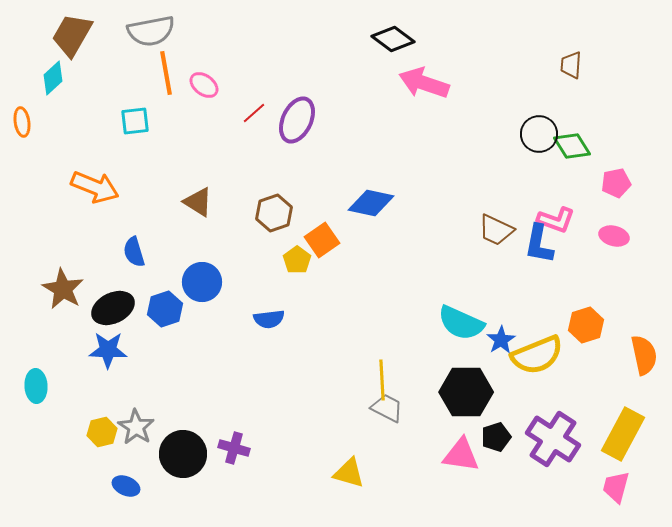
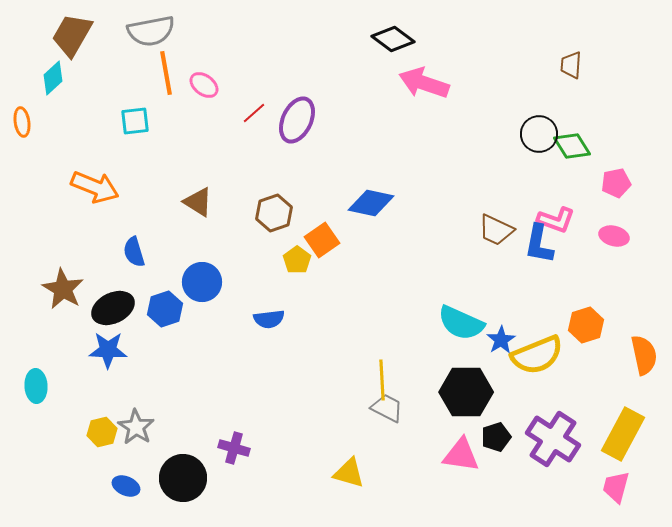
black circle at (183, 454): moved 24 px down
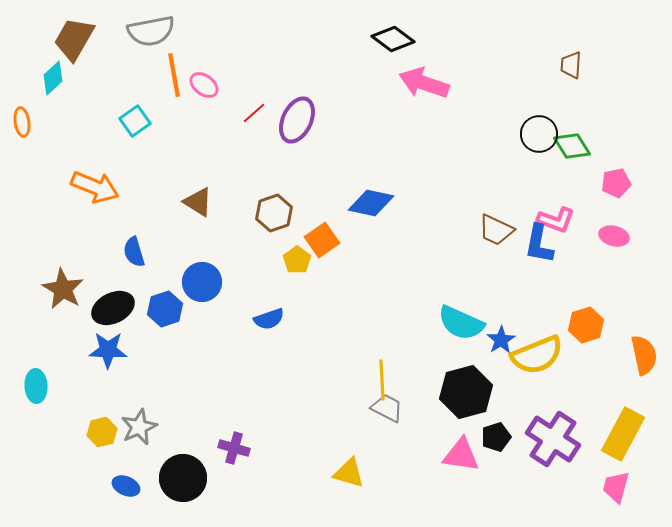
brown trapezoid at (72, 35): moved 2 px right, 4 px down
orange line at (166, 73): moved 8 px right, 2 px down
cyan square at (135, 121): rotated 28 degrees counterclockwise
blue semicircle at (269, 319): rotated 12 degrees counterclockwise
black hexagon at (466, 392): rotated 15 degrees counterclockwise
gray star at (136, 427): moved 3 px right; rotated 15 degrees clockwise
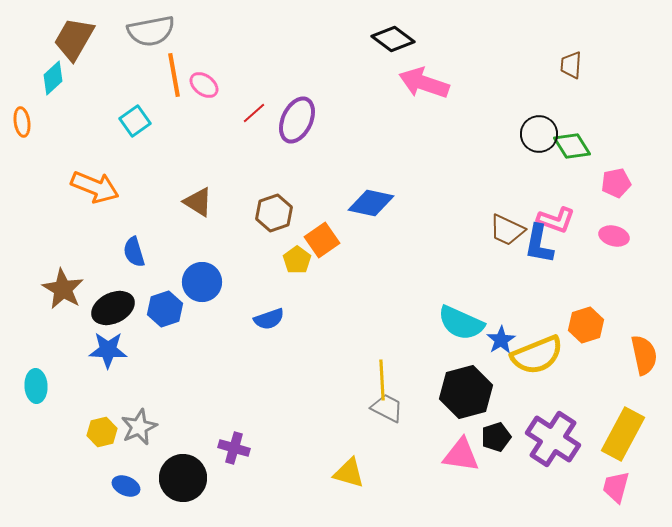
brown trapezoid at (496, 230): moved 11 px right
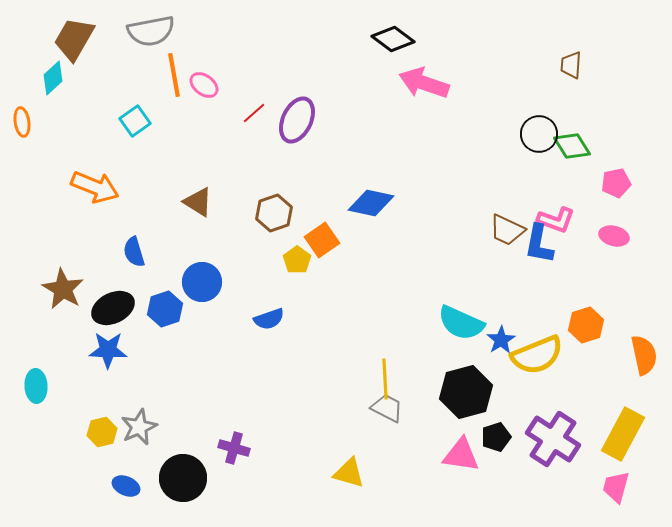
yellow line at (382, 380): moved 3 px right, 1 px up
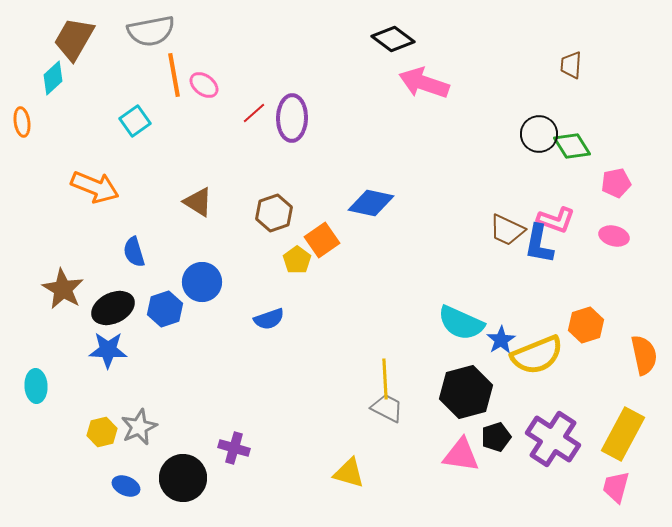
purple ellipse at (297, 120): moved 5 px left, 2 px up; rotated 24 degrees counterclockwise
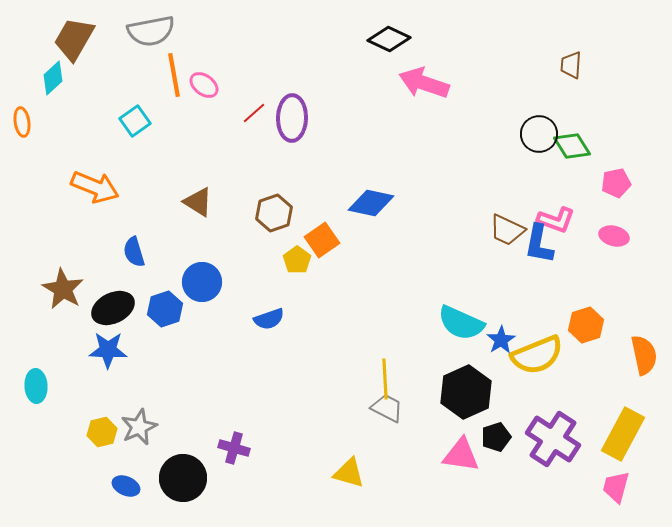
black diamond at (393, 39): moved 4 px left; rotated 12 degrees counterclockwise
black hexagon at (466, 392): rotated 9 degrees counterclockwise
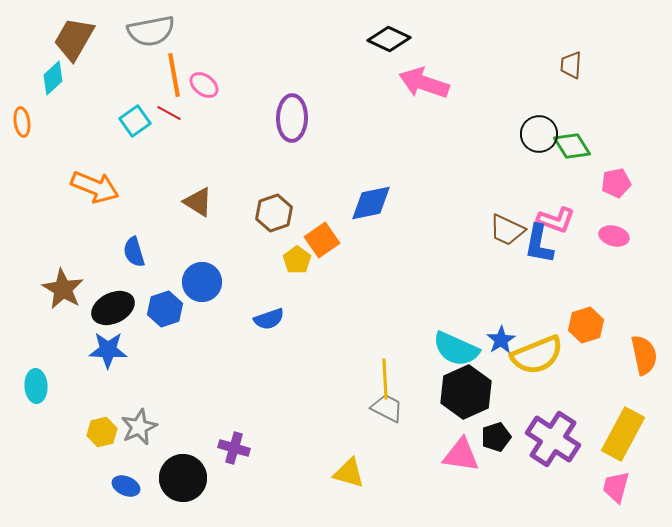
red line at (254, 113): moved 85 px left; rotated 70 degrees clockwise
blue diamond at (371, 203): rotated 24 degrees counterclockwise
cyan semicircle at (461, 323): moved 5 px left, 26 px down
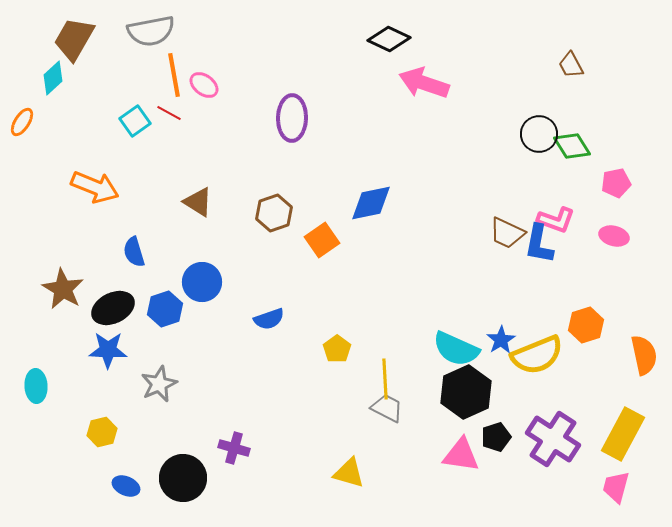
brown trapezoid at (571, 65): rotated 32 degrees counterclockwise
orange ellipse at (22, 122): rotated 40 degrees clockwise
brown trapezoid at (507, 230): moved 3 px down
yellow pentagon at (297, 260): moved 40 px right, 89 px down
gray star at (139, 427): moved 20 px right, 43 px up
